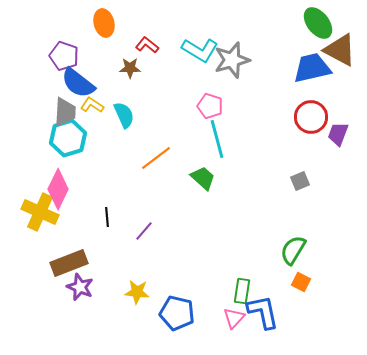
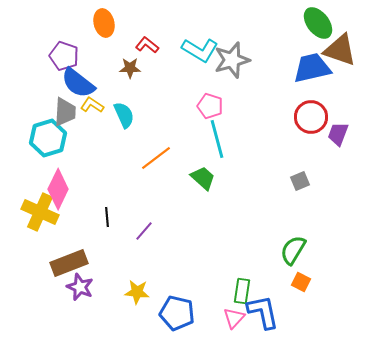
brown triangle: rotated 9 degrees counterclockwise
cyan hexagon: moved 20 px left
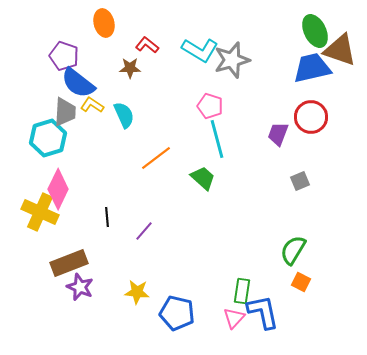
green ellipse: moved 3 px left, 8 px down; rotated 12 degrees clockwise
purple trapezoid: moved 60 px left
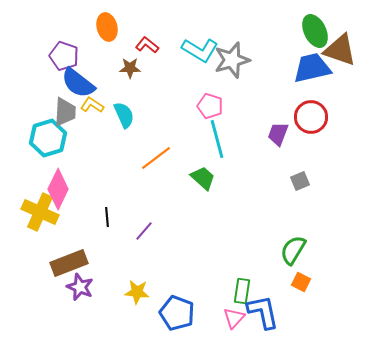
orange ellipse: moved 3 px right, 4 px down
blue pentagon: rotated 8 degrees clockwise
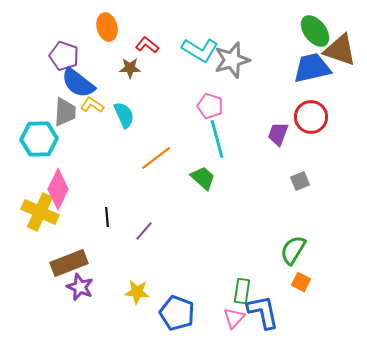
green ellipse: rotated 12 degrees counterclockwise
cyan hexagon: moved 9 px left, 1 px down; rotated 15 degrees clockwise
